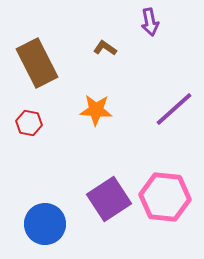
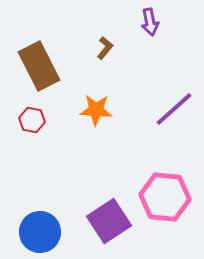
brown L-shape: rotated 95 degrees clockwise
brown rectangle: moved 2 px right, 3 px down
red hexagon: moved 3 px right, 3 px up
purple square: moved 22 px down
blue circle: moved 5 px left, 8 px down
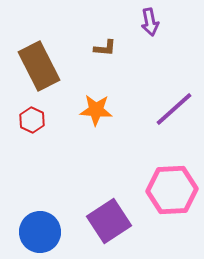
brown L-shape: rotated 55 degrees clockwise
red hexagon: rotated 15 degrees clockwise
pink hexagon: moved 7 px right, 7 px up; rotated 9 degrees counterclockwise
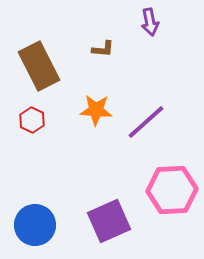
brown L-shape: moved 2 px left, 1 px down
purple line: moved 28 px left, 13 px down
purple square: rotated 9 degrees clockwise
blue circle: moved 5 px left, 7 px up
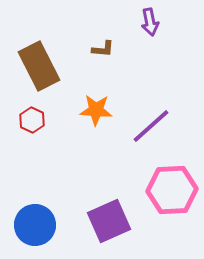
purple line: moved 5 px right, 4 px down
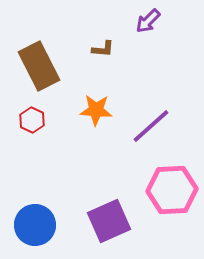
purple arrow: moved 2 px left, 1 px up; rotated 56 degrees clockwise
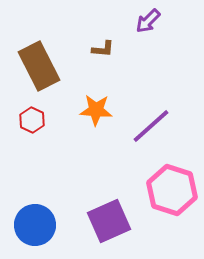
pink hexagon: rotated 21 degrees clockwise
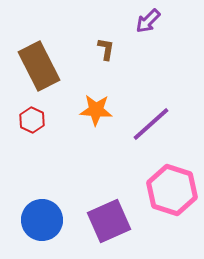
brown L-shape: moved 3 px right; rotated 85 degrees counterclockwise
purple line: moved 2 px up
blue circle: moved 7 px right, 5 px up
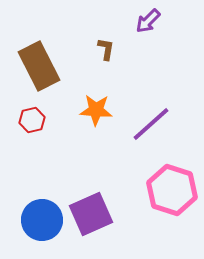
red hexagon: rotated 20 degrees clockwise
purple square: moved 18 px left, 7 px up
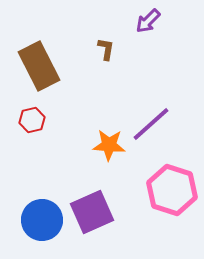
orange star: moved 13 px right, 35 px down
purple square: moved 1 px right, 2 px up
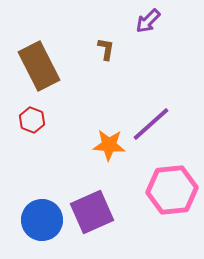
red hexagon: rotated 25 degrees counterclockwise
pink hexagon: rotated 24 degrees counterclockwise
